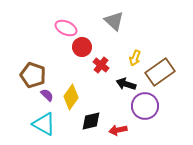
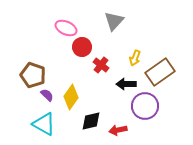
gray triangle: rotated 30 degrees clockwise
black arrow: rotated 18 degrees counterclockwise
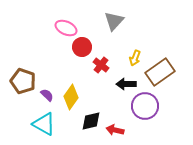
brown pentagon: moved 10 px left, 6 px down
red arrow: moved 3 px left; rotated 24 degrees clockwise
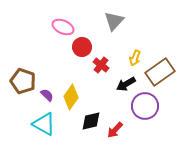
pink ellipse: moved 3 px left, 1 px up
black arrow: rotated 30 degrees counterclockwise
red arrow: rotated 60 degrees counterclockwise
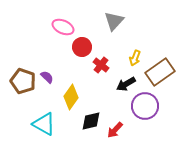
purple semicircle: moved 18 px up
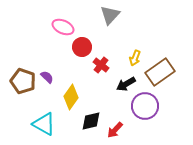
gray triangle: moved 4 px left, 6 px up
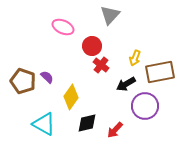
red circle: moved 10 px right, 1 px up
brown rectangle: rotated 24 degrees clockwise
black diamond: moved 4 px left, 2 px down
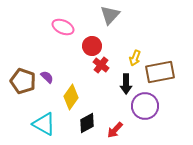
black arrow: rotated 60 degrees counterclockwise
black diamond: rotated 15 degrees counterclockwise
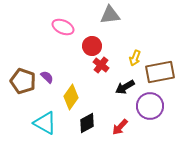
gray triangle: rotated 40 degrees clockwise
black arrow: moved 1 px left, 3 px down; rotated 60 degrees clockwise
purple circle: moved 5 px right
cyan triangle: moved 1 px right, 1 px up
red arrow: moved 5 px right, 3 px up
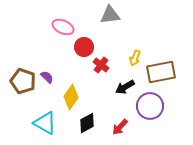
red circle: moved 8 px left, 1 px down
brown rectangle: moved 1 px right
